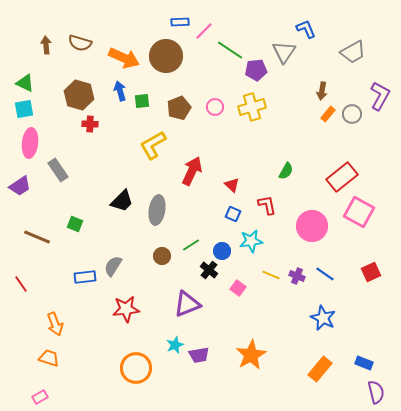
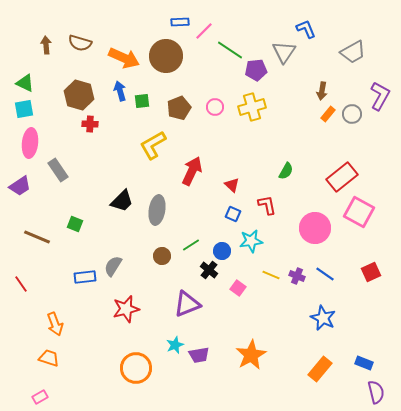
pink circle at (312, 226): moved 3 px right, 2 px down
red star at (126, 309): rotated 8 degrees counterclockwise
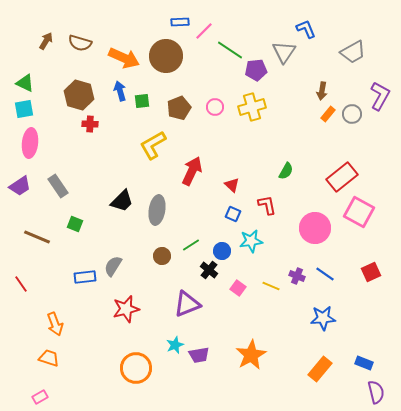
brown arrow at (46, 45): moved 4 px up; rotated 36 degrees clockwise
gray rectangle at (58, 170): moved 16 px down
yellow line at (271, 275): moved 11 px down
blue star at (323, 318): rotated 30 degrees counterclockwise
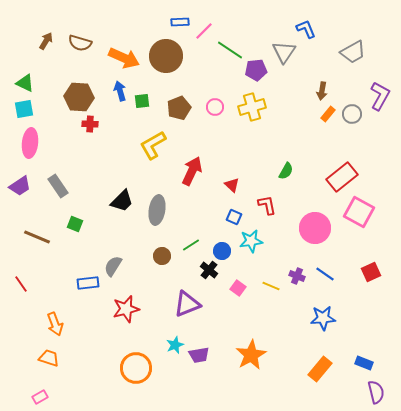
brown hexagon at (79, 95): moved 2 px down; rotated 12 degrees counterclockwise
blue square at (233, 214): moved 1 px right, 3 px down
blue rectangle at (85, 277): moved 3 px right, 6 px down
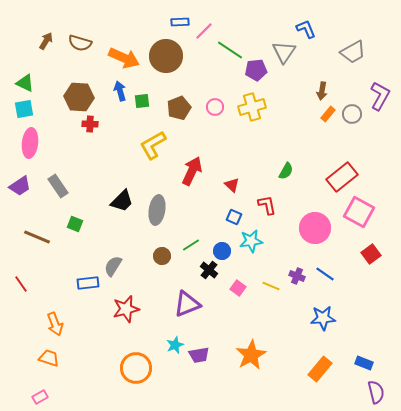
red square at (371, 272): moved 18 px up; rotated 12 degrees counterclockwise
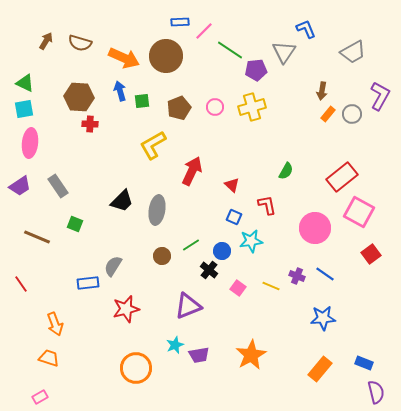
purple triangle at (187, 304): moved 1 px right, 2 px down
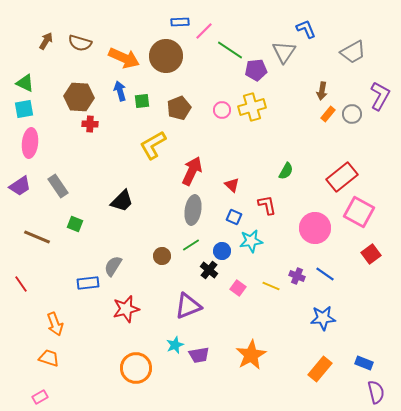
pink circle at (215, 107): moved 7 px right, 3 px down
gray ellipse at (157, 210): moved 36 px right
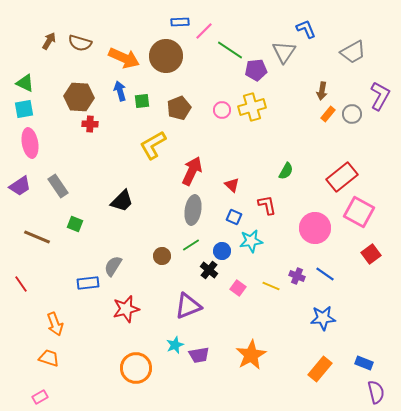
brown arrow at (46, 41): moved 3 px right
pink ellipse at (30, 143): rotated 16 degrees counterclockwise
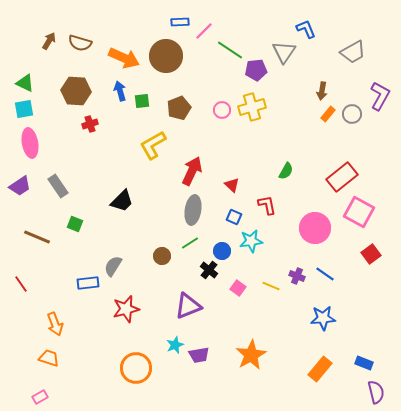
brown hexagon at (79, 97): moved 3 px left, 6 px up
red cross at (90, 124): rotated 21 degrees counterclockwise
green line at (191, 245): moved 1 px left, 2 px up
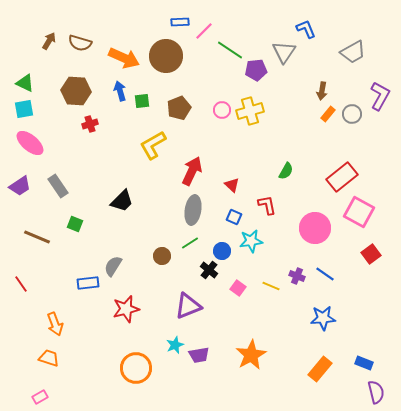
yellow cross at (252, 107): moved 2 px left, 4 px down
pink ellipse at (30, 143): rotated 40 degrees counterclockwise
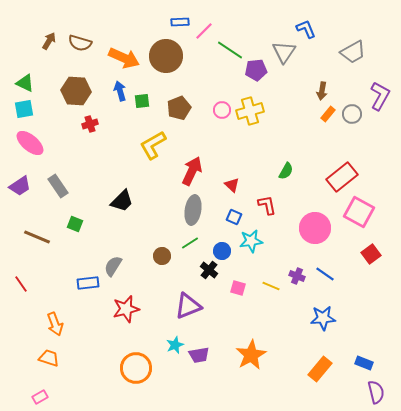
pink square at (238, 288): rotated 21 degrees counterclockwise
